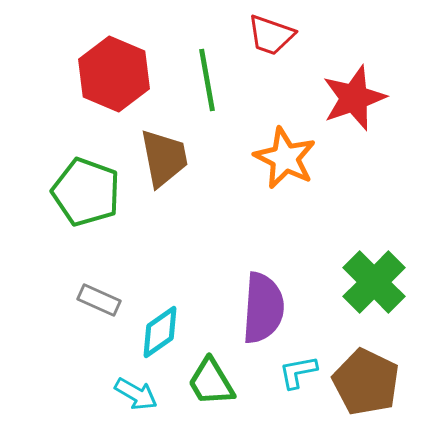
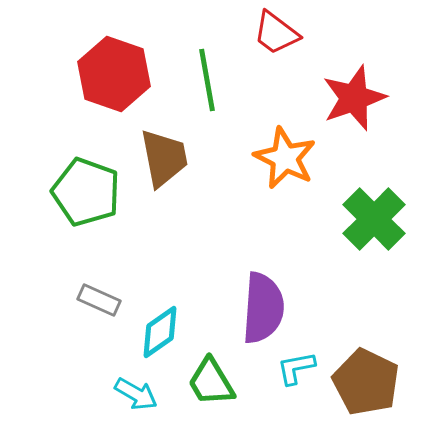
red trapezoid: moved 5 px right, 2 px up; rotated 18 degrees clockwise
red hexagon: rotated 4 degrees counterclockwise
green cross: moved 63 px up
cyan L-shape: moved 2 px left, 4 px up
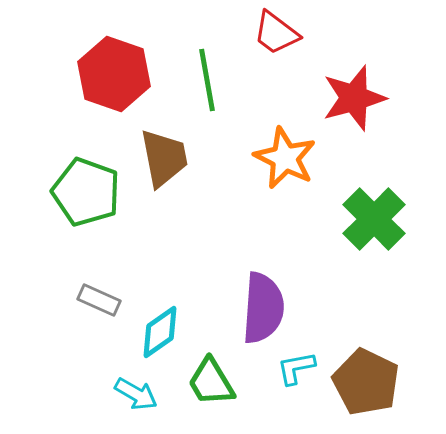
red star: rotated 4 degrees clockwise
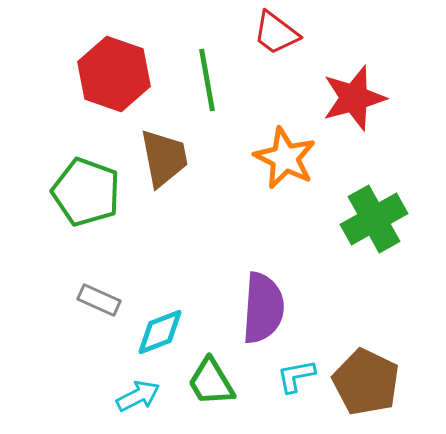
green cross: rotated 16 degrees clockwise
cyan diamond: rotated 14 degrees clockwise
cyan L-shape: moved 8 px down
cyan arrow: moved 2 px right, 2 px down; rotated 57 degrees counterclockwise
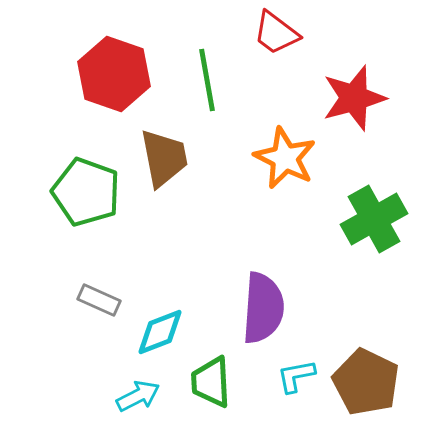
green trapezoid: rotated 28 degrees clockwise
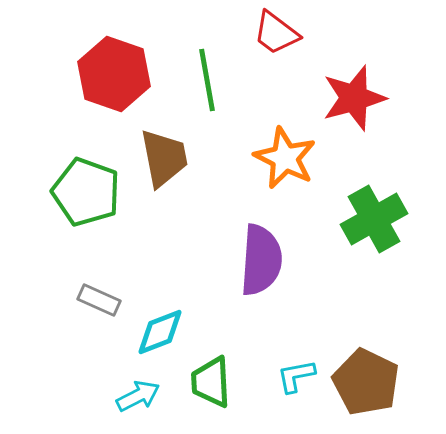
purple semicircle: moved 2 px left, 48 px up
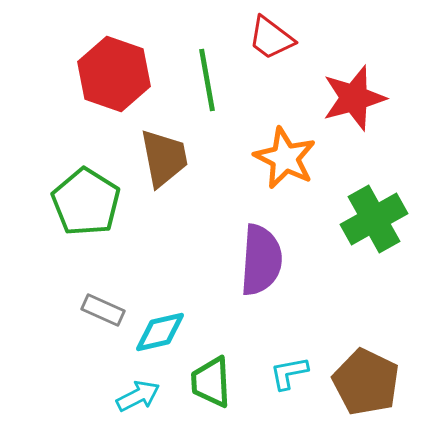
red trapezoid: moved 5 px left, 5 px down
green pentagon: moved 10 px down; rotated 12 degrees clockwise
gray rectangle: moved 4 px right, 10 px down
cyan diamond: rotated 8 degrees clockwise
cyan L-shape: moved 7 px left, 3 px up
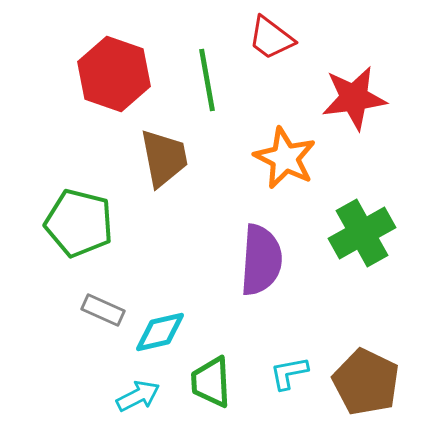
red star: rotated 8 degrees clockwise
green pentagon: moved 7 px left, 21 px down; rotated 18 degrees counterclockwise
green cross: moved 12 px left, 14 px down
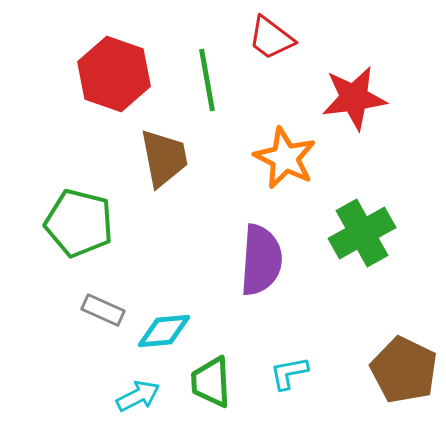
cyan diamond: moved 4 px right, 1 px up; rotated 8 degrees clockwise
brown pentagon: moved 38 px right, 12 px up
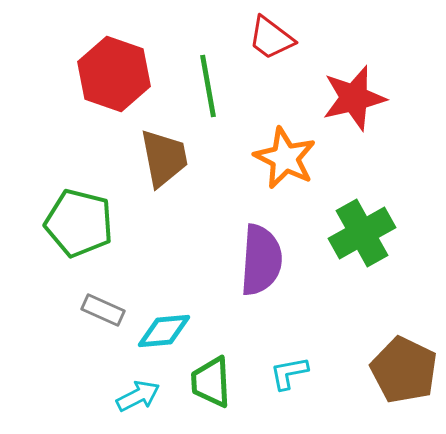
green line: moved 1 px right, 6 px down
red star: rotated 6 degrees counterclockwise
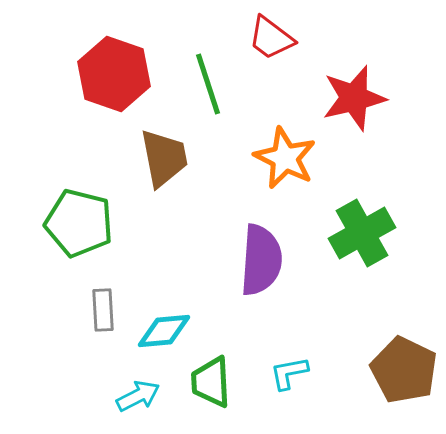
green line: moved 2 px up; rotated 8 degrees counterclockwise
gray rectangle: rotated 63 degrees clockwise
